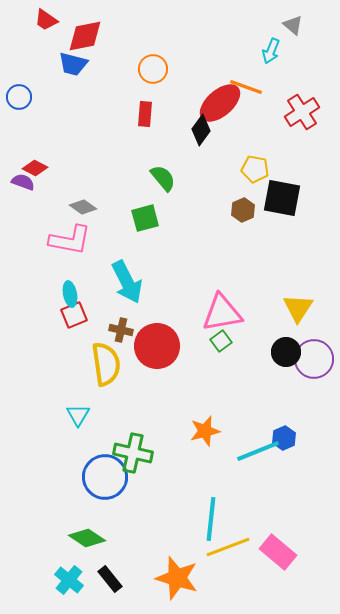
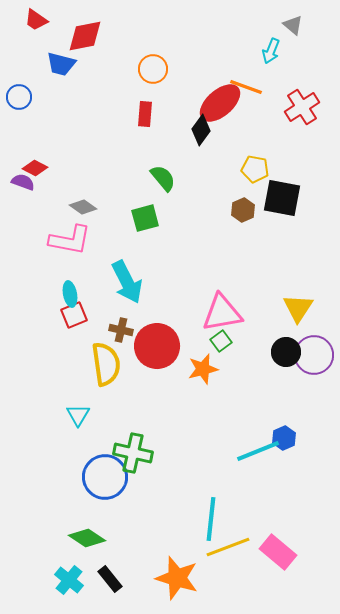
red trapezoid at (46, 20): moved 10 px left
blue trapezoid at (73, 64): moved 12 px left
red cross at (302, 112): moved 5 px up
purple circle at (314, 359): moved 4 px up
orange star at (205, 431): moved 2 px left, 62 px up
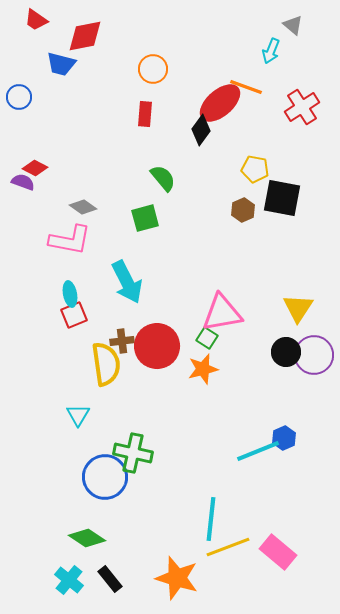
brown cross at (121, 330): moved 1 px right, 11 px down; rotated 20 degrees counterclockwise
green square at (221, 341): moved 14 px left, 3 px up; rotated 20 degrees counterclockwise
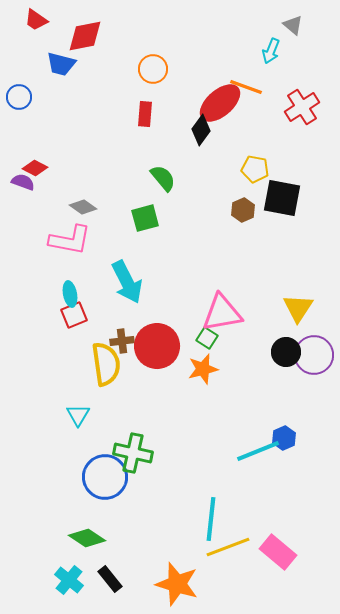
orange star at (177, 578): moved 6 px down
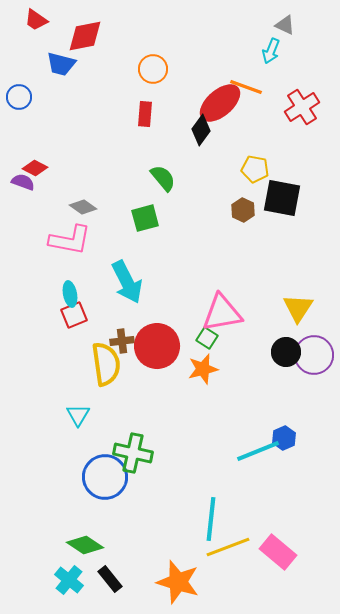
gray triangle at (293, 25): moved 8 px left; rotated 15 degrees counterclockwise
brown hexagon at (243, 210): rotated 10 degrees counterclockwise
green diamond at (87, 538): moved 2 px left, 7 px down
orange star at (177, 584): moved 1 px right, 2 px up
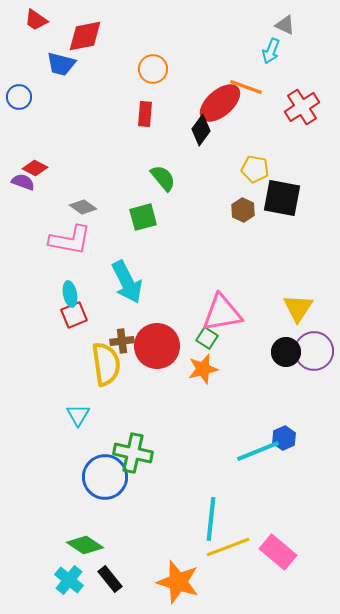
green square at (145, 218): moved 2 px left, 1 px up
purple circle at (314, 355): moved 4 px up
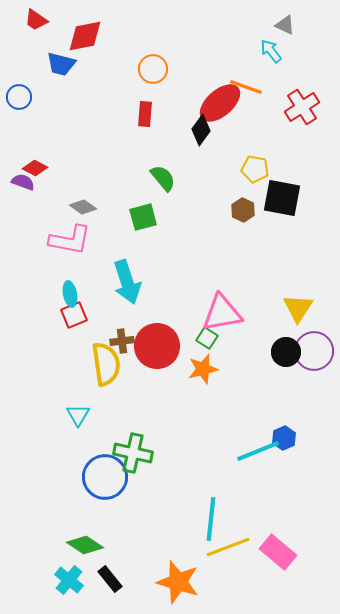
cyan arrow at (271, 51): rotated 120 degrees clockwise
cyan arrow at (127, 282): rotated 9 degrees clockwise
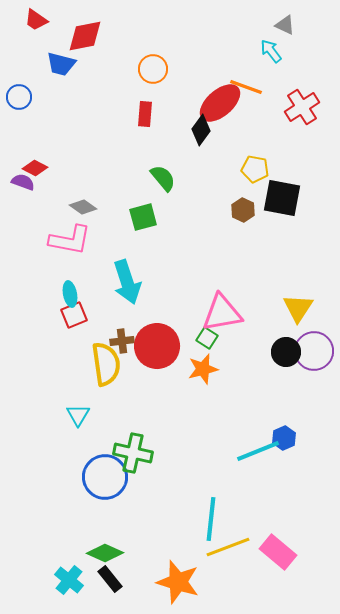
green diamond at (85, 545): moved 20 px right, 8 px down; rotated 9 degrees counterclockwise
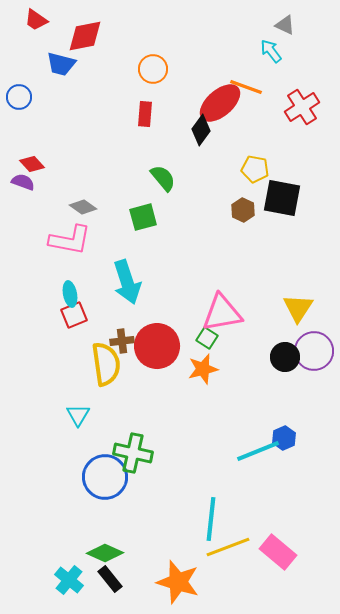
red diamond at (35, 168): moved 3 px left, 4 px up; rotated 20 degrees clockwise
black circle at (286, 352): moved 1 px left, 5 px down
